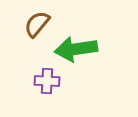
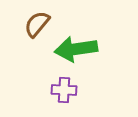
purple cross: moved 17 px right, 9 px down
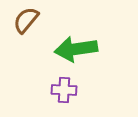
brown semicircle: moved 11 px left, 4 px up
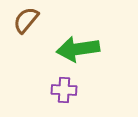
green arrow: moved 2 px right
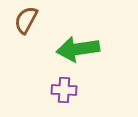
brown semicircle: rotated 12 degrees counterclockwise
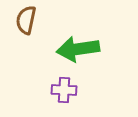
brown semicircle: rotated 16 degrees counterclockwise
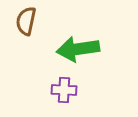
brown semicircle: moved 1 px down
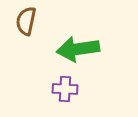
purple cross: moved 1 px right, 1 px up
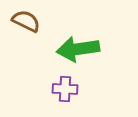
brown semicircle: rotated 104 degrees clockwise
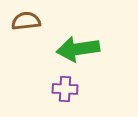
brown semicircle: rotated 32 degrees counterclockwise
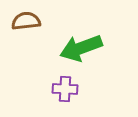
green arrow: moved 3 px right, 1 px up; rotated 12 degrees counterclockwise
